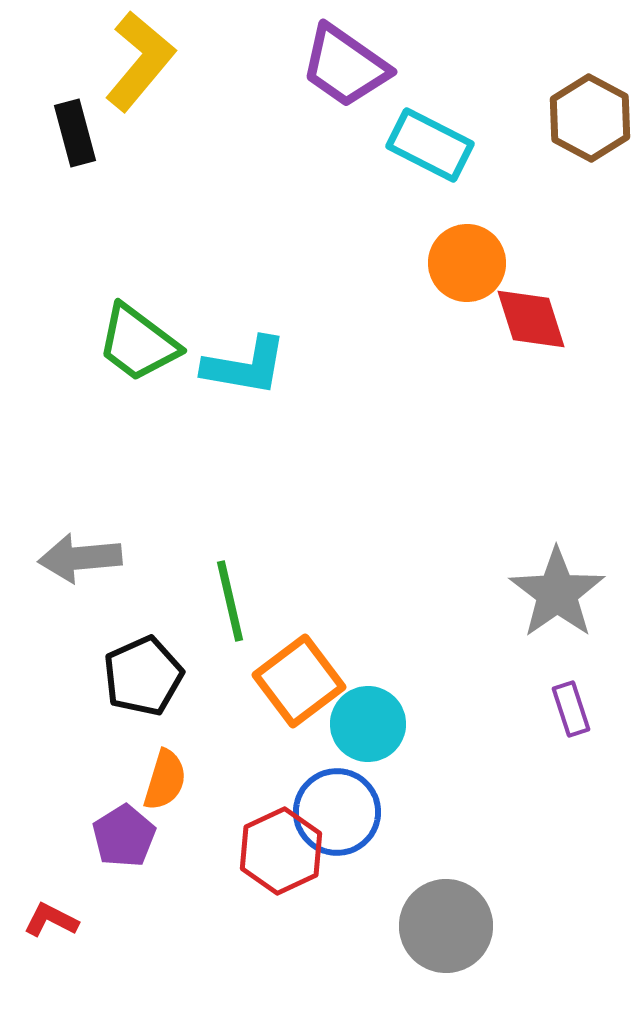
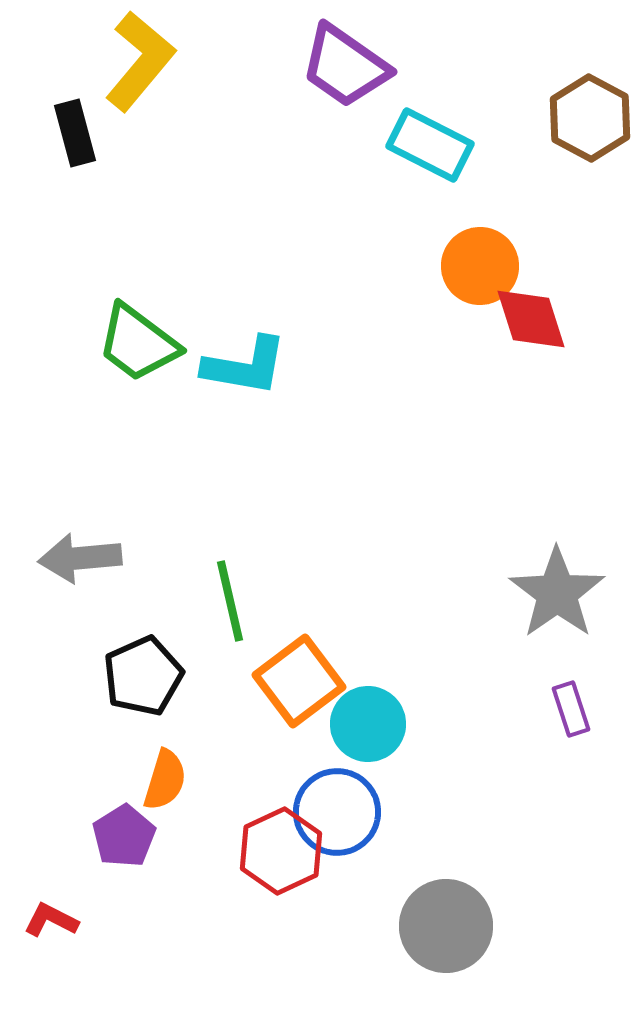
orange circle: moved 13 px right, 3 px down
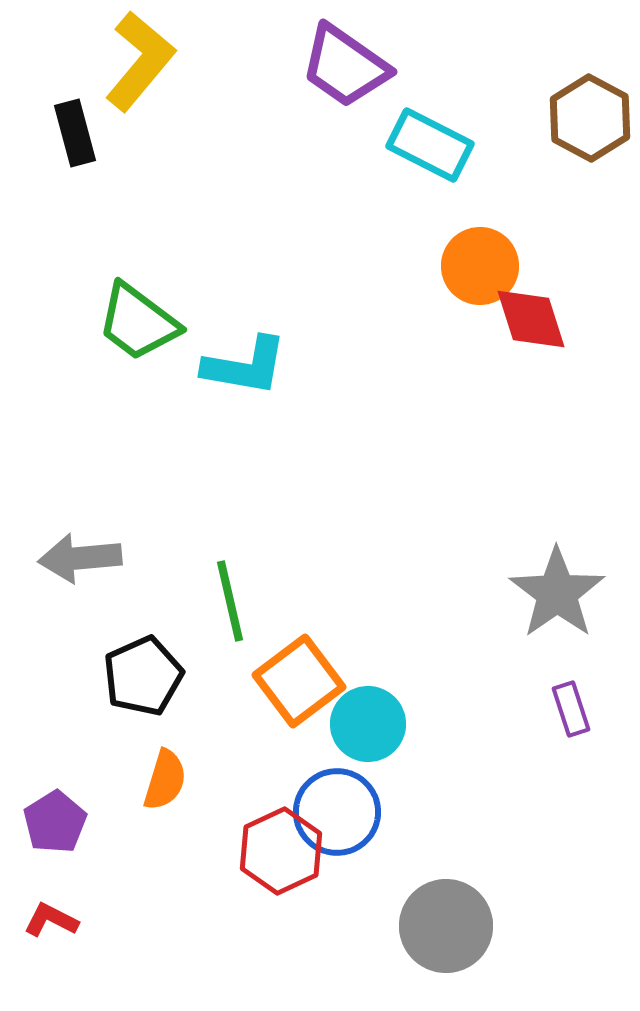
green trapezoid: moved 21 px up
purple pentagon: moved 69 px left, 14 px up
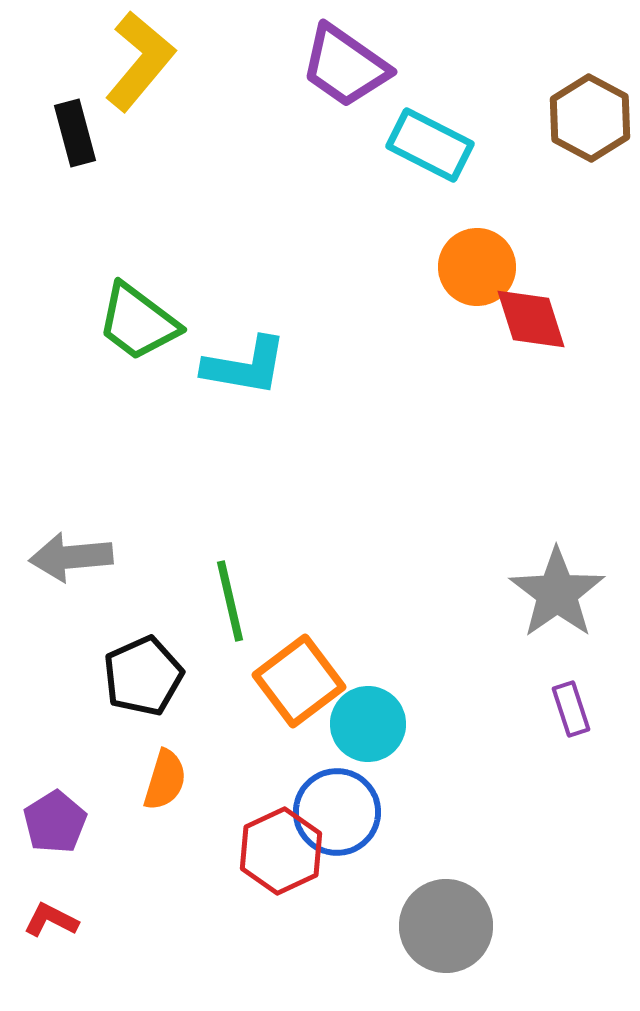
orange circle: moved 3 px left, 1 px down
gray arrow: moved 9 px left, 1 px up
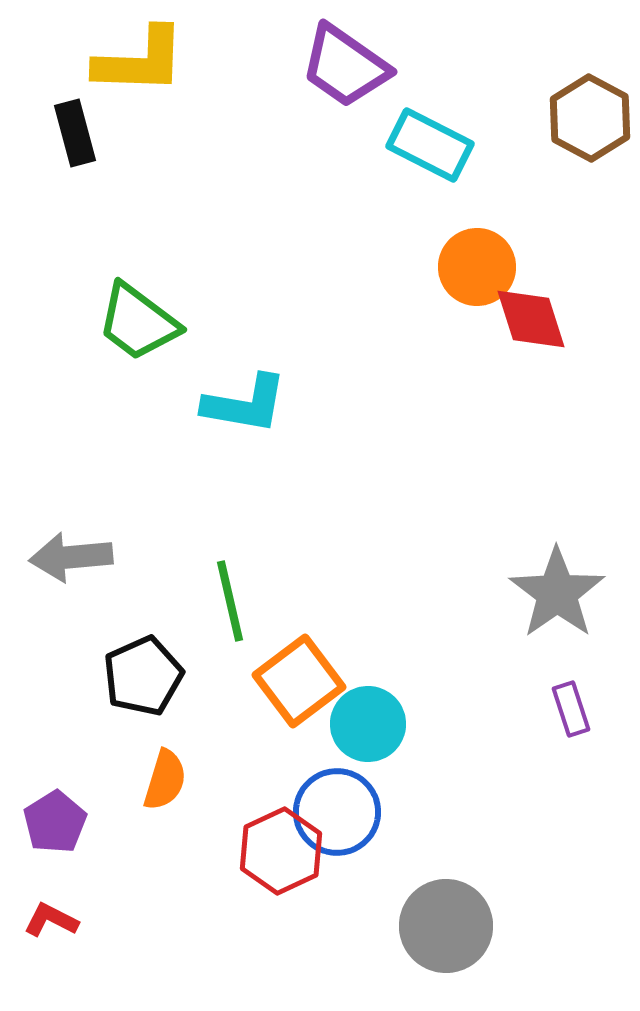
yellow L-shape: rotated 52 degrees clockwise
cyan L-shape: moved 38 px down
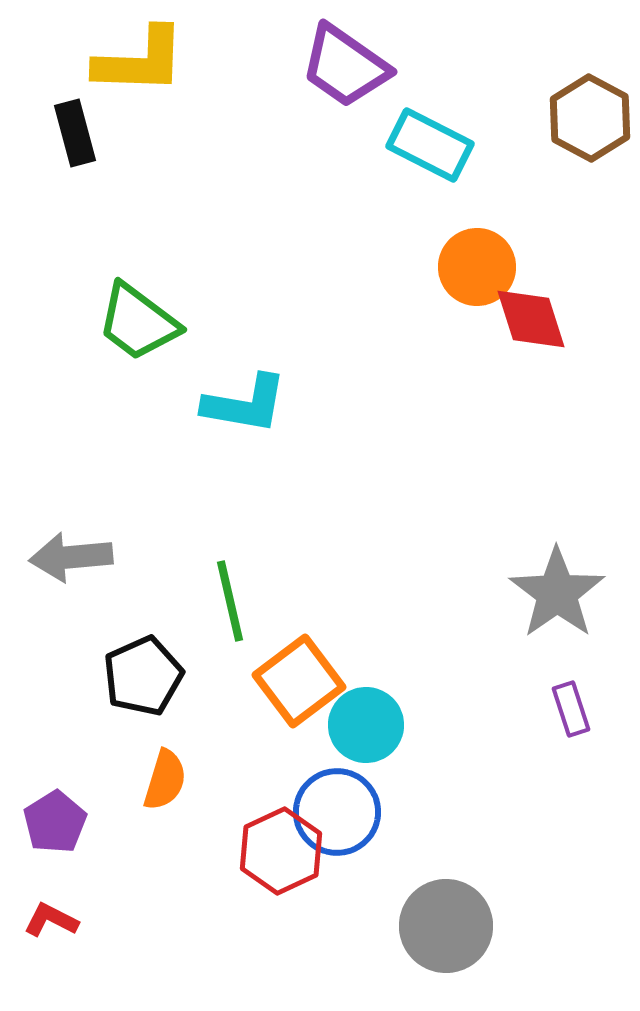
cyan circle: moved 2 px left, 1 px down
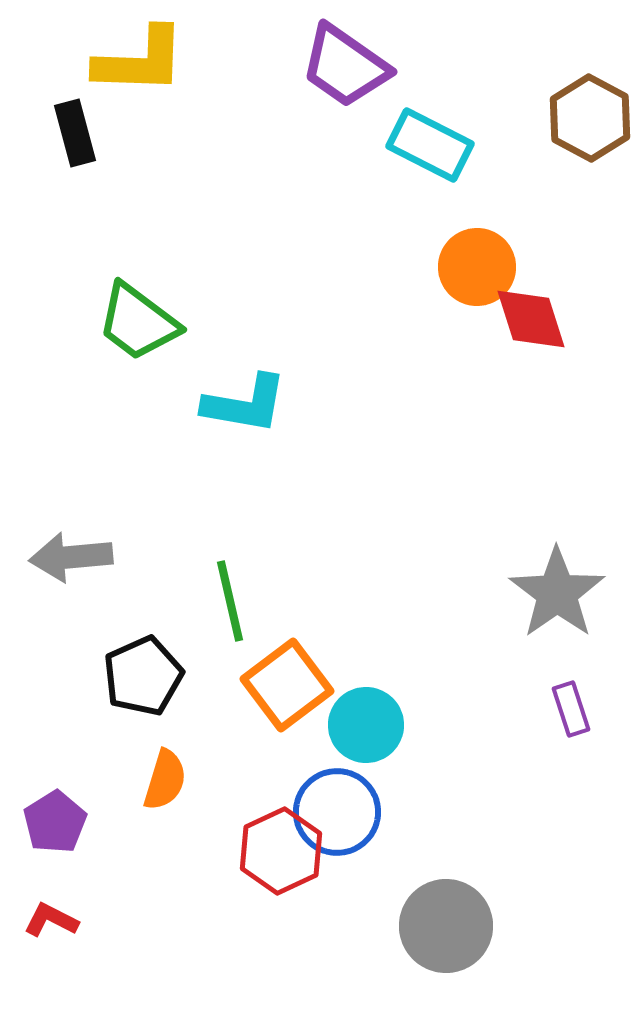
orange square: moved 12 px left, 4 px down
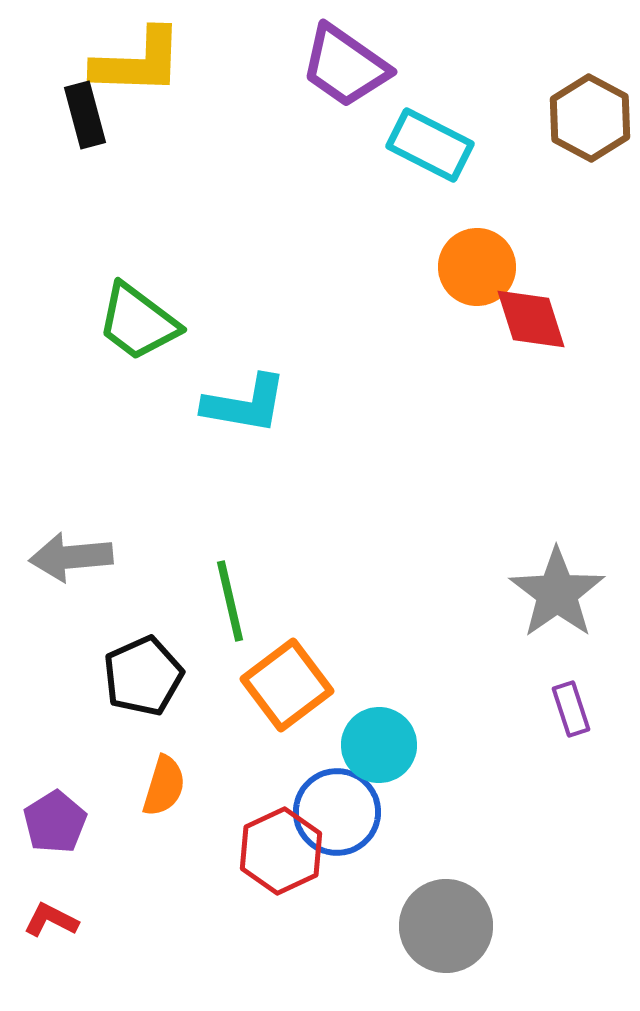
yellow L-shape: moved 2 px left, 1 px down
black rectangle: moved 10 px right, 18 px up
cyan circle: moved 13 px right, 20 px down
orange semicircle: moved 1 px left, 6 px down
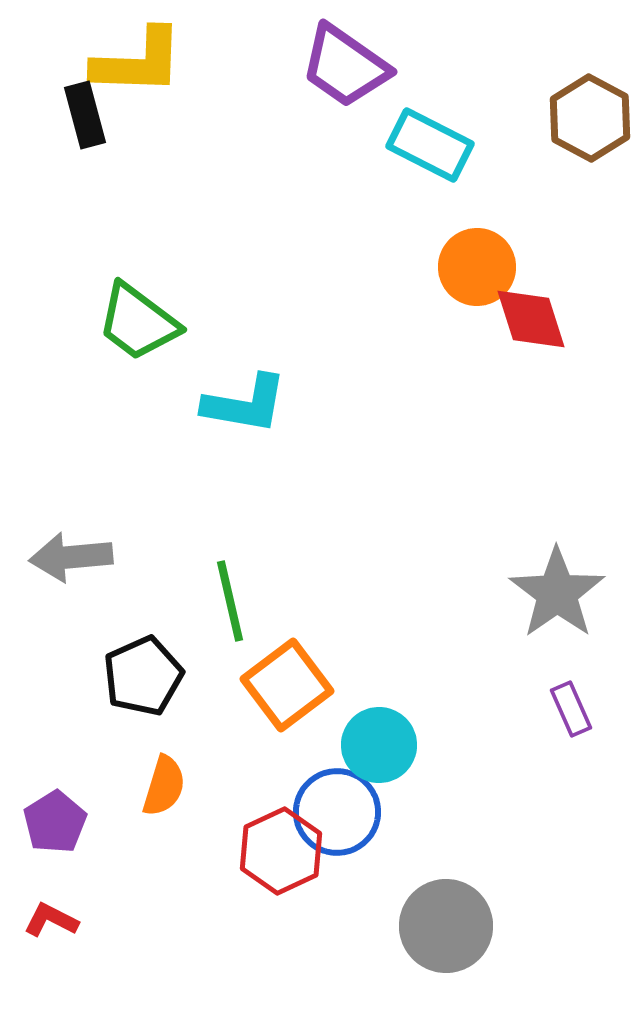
purple rectangle: rotated 6 degrees counterclockwise
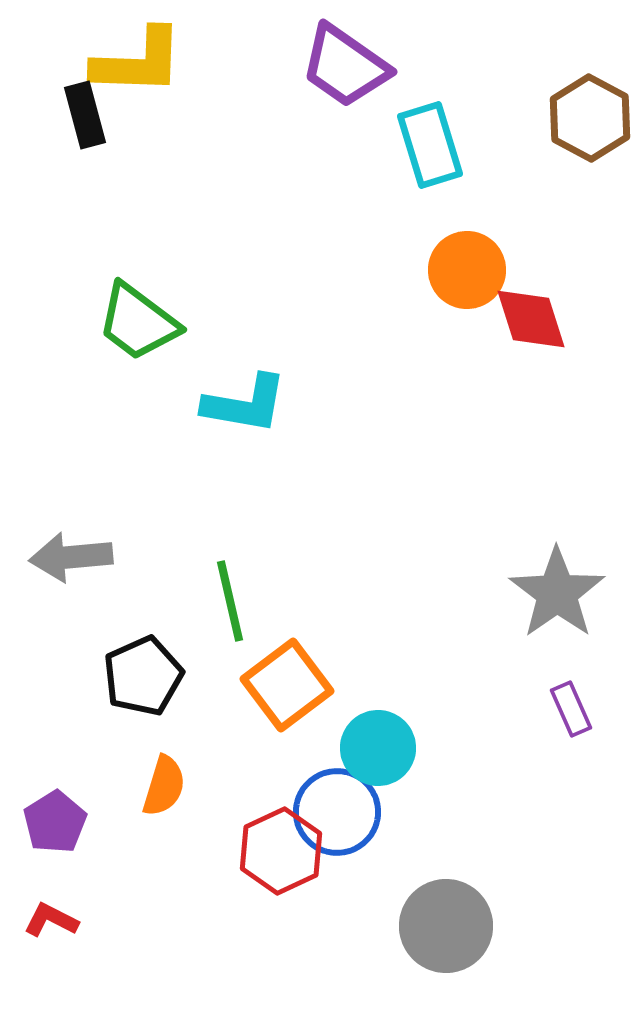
cyan rectangle: rotated 46 degrees clockwise
orange circle: moved 10 px left, 3 px down
cyan circle: moved 1 px left, 3 px down
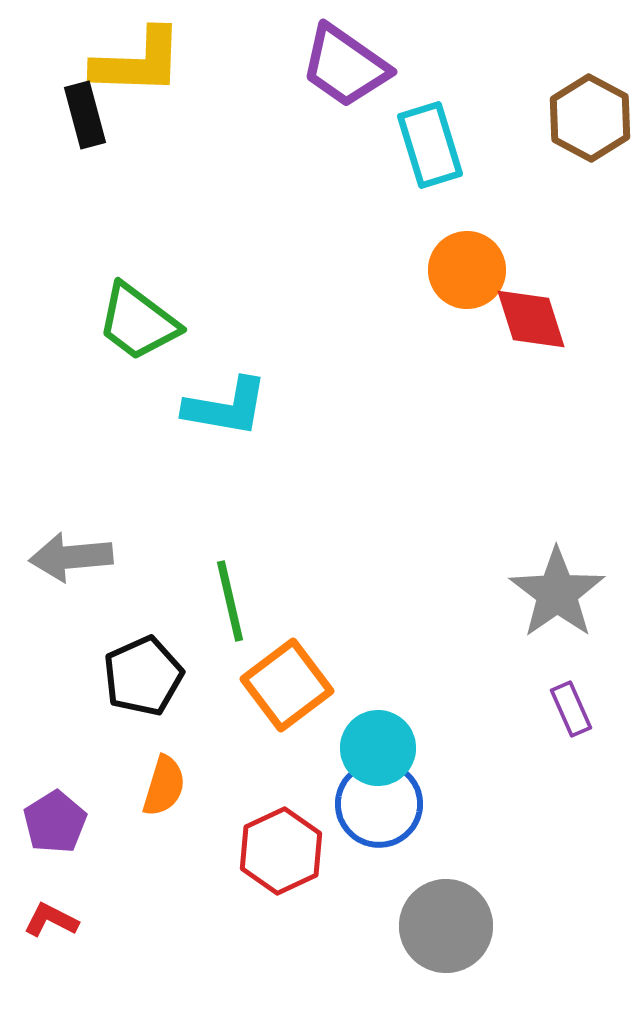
cyan L-shape: moved 19 px left, 3 px down
blue circle: moved 42 px right, 8 px up
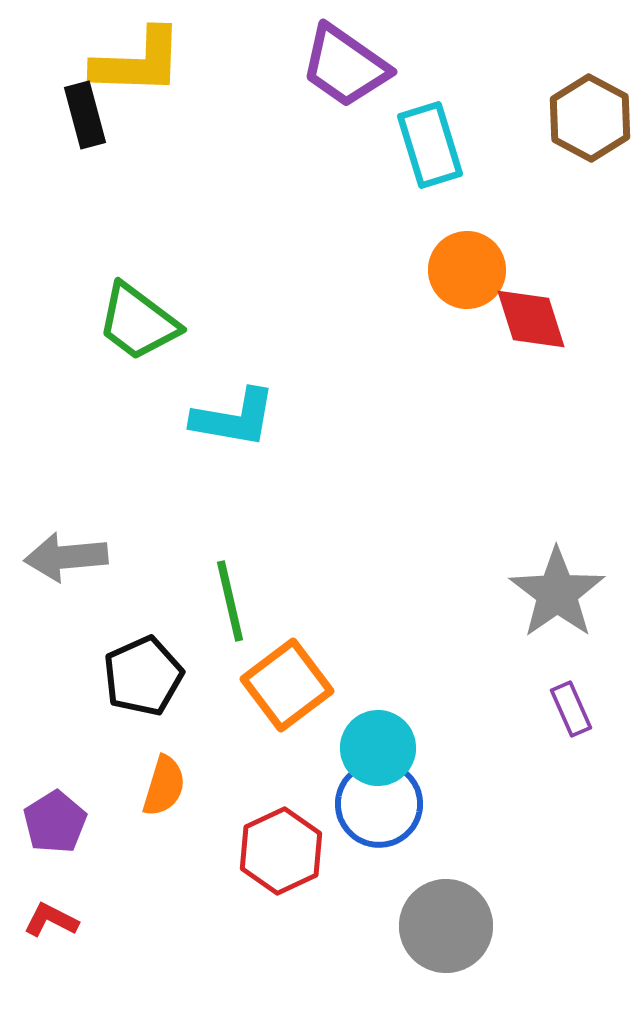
cyan L-shape: moved 8 px right, 11 px down
gray arrow: moved 5 px left
